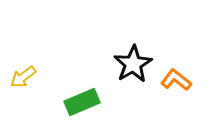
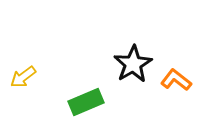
green rectangle: moved 4 px right
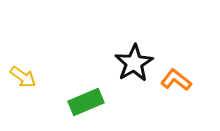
black star: moved 1 px right, 1 px up
yellow arrow: rotated 108 degrees counterclockwise
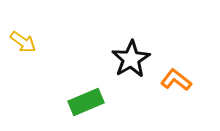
black star: moved 3 px left, 4 px up
yellow arrow: moved 35 px up
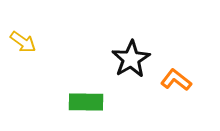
green rectangle: rotated 24 degrees clockwise
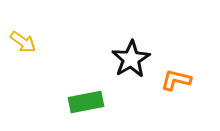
orange L-shape: rotated 24 degrees counterclockwise
green rectangle: rotated 12 degrees counterclockwise
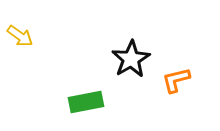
yellow arrow: moved 3 px left, 6 px up
orange L-shape: rotated 28 degrees counterclockwise
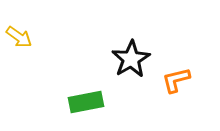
yellow arrow: moved 1 px left, 1 px down
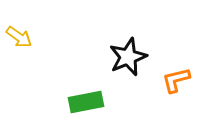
black star: moved 3 px left, 2 px up; rotated 9 degrees clockwise
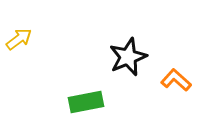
yellow arrow: moved 2 px down; rotated 72 degrees counterclockwise
orange L-shape: rotated 56 degrees clockwise
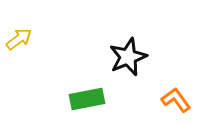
orange L-shape: moved 20 px down; rotated 12 degrees clockwise
green rectangle: moved 1 px right, 3 px up
